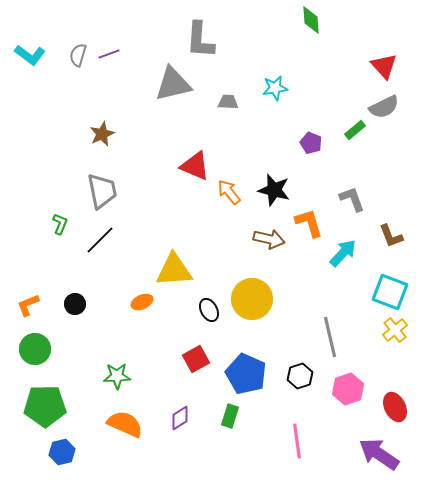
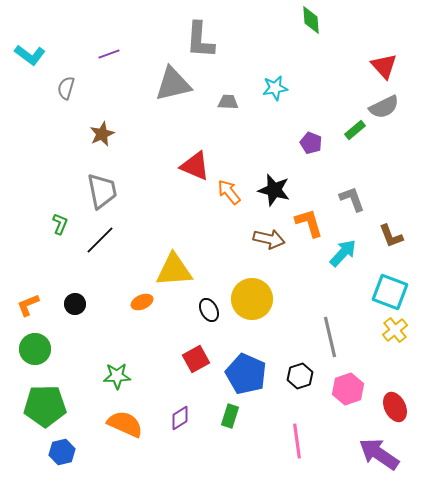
gray semicircle at (78, 55): moved 12 px left, 33 px down
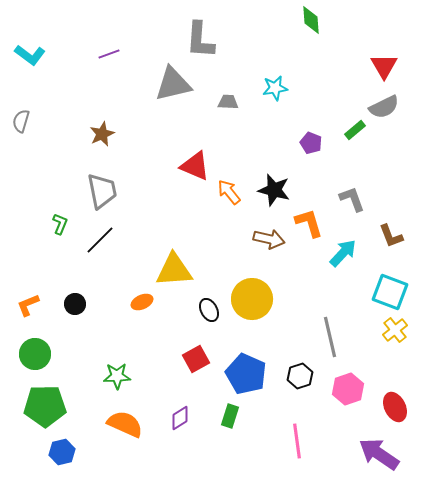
red triangle at (384, 66): rotated 12 degrees clockwise
gray semicircle at (66, 88): moved 45 px left, 33 px down
green circle at (35, 349): moved 5 px down
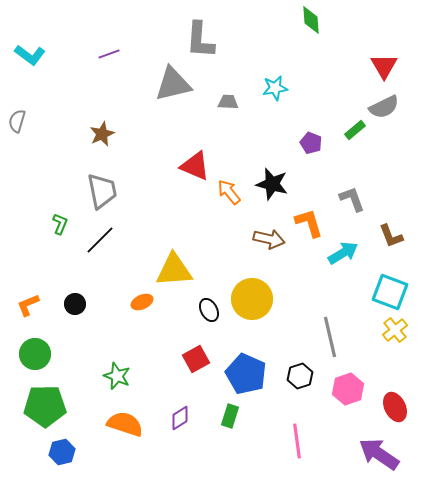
gray semicircle at (21, 121): moved 4 px left
black star at (274, 190): moved 2 px left, 6 px up
cyan arrow at (343, 253): rotated 16 degrees clockwise
green star at (117, 376): rotated 24 degrees clockwise
orange semicircle at (125, 424): rotated 6 degrees counterclockwise
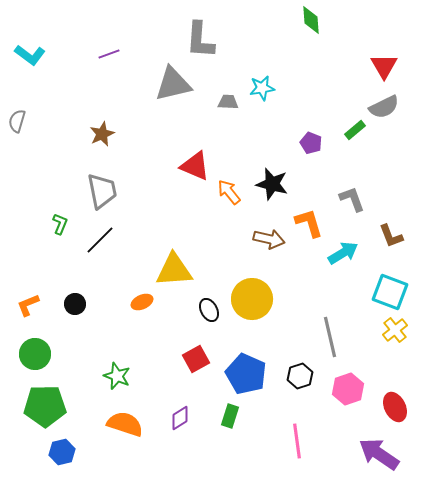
cyan star at (275, 88): moved 13 px left
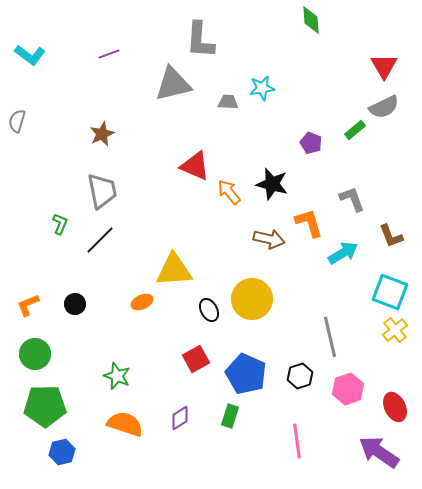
purple arrow at (379, 454): moved 2 px up
